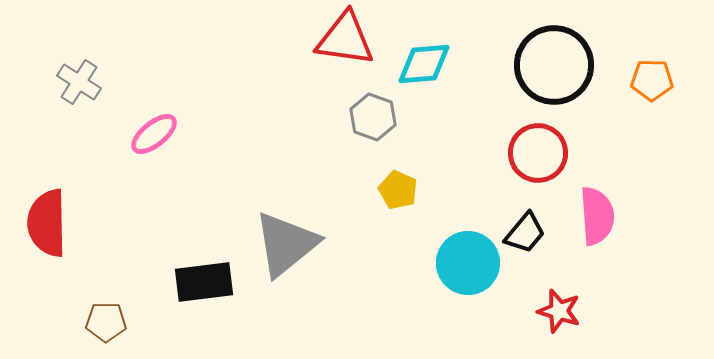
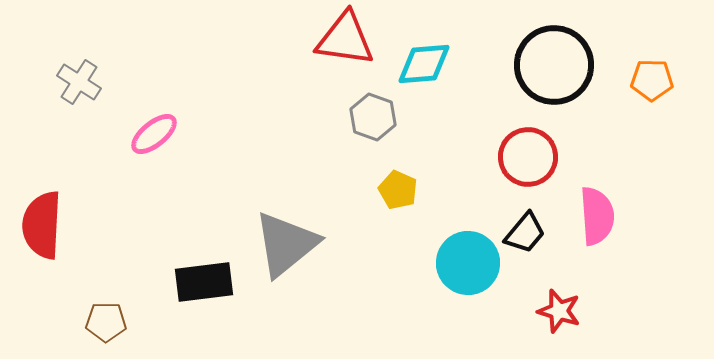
red circle: moved 10 px left, 4 px down
red semicircle: moved 5 px left, 2 px down; rotated 4 degrees clockwise
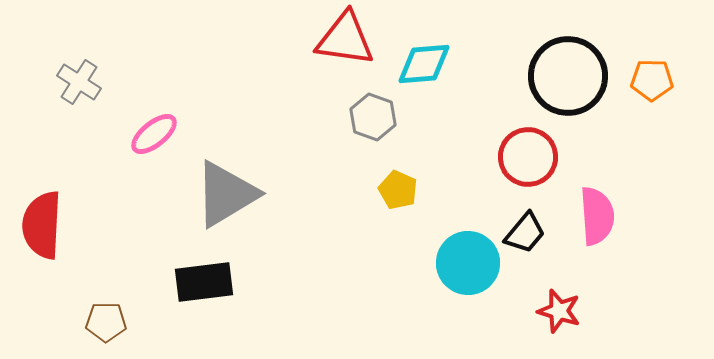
black circle: moved 14 px right, 11 px down
gray triangle: moved 60 px left, 50 px up; rotated 8 degrees clockwise
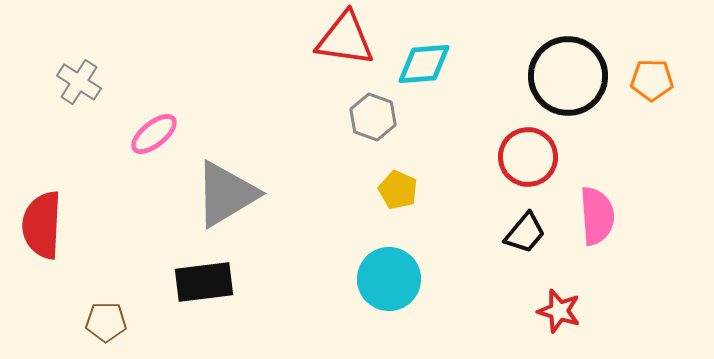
cyan circle: moved 79 px left, 16 px down
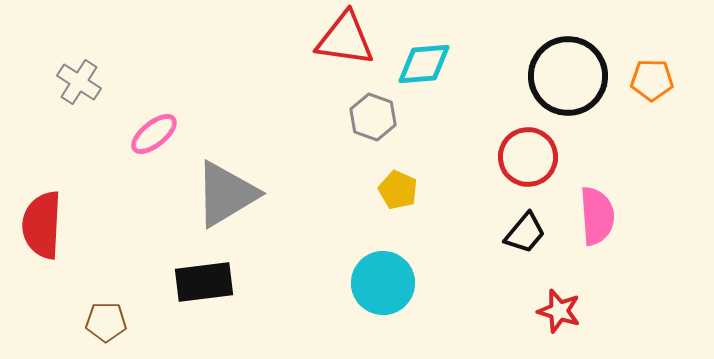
cyan circle: moved 6 px left, 4 px down
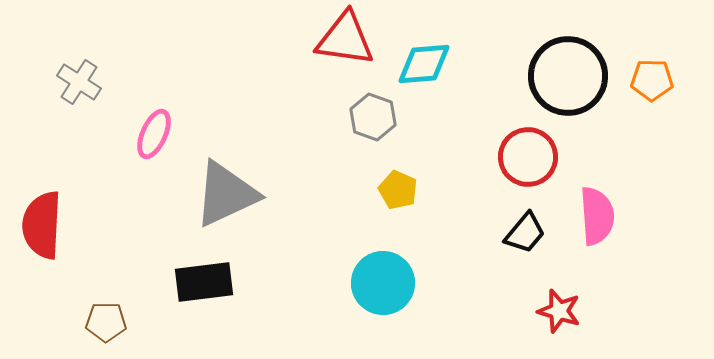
pink ellipse: rotated 27 degrees counterclockwise
gray triangle: rotated 6 degrees clockwise
